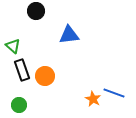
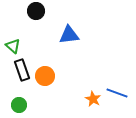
blue line: moved 3 px right
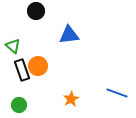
orange circle: moved 7 px left, 10 px up
orange star: moved 22 px left; rotated 14 degrees clockwise
